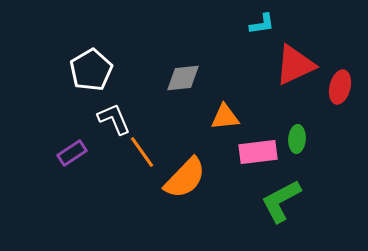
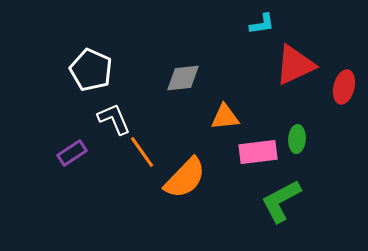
white pentagon: rotated 18 degrees counterclockwise
red ellipse: moved 4 px right
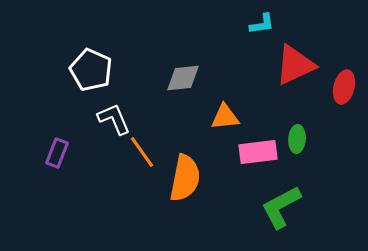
purple rectangle: moved 15 px left; rotated 36 degrees counterclockwise
orange semicircle: rotated 33 degrees counterclockwise
green L-shape: moved 6 px down
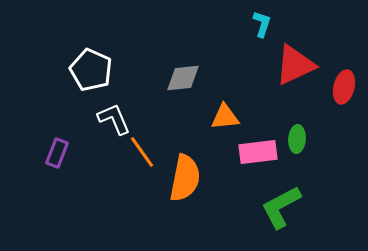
cyan L-shape: rotated 64 degrees counterclockwise
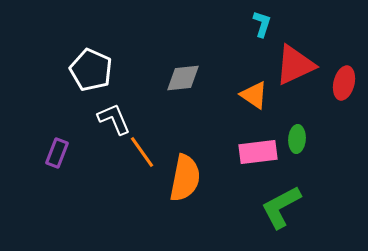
red ellipse: moved 4 px up
orange triangle: moved 29 px right, 22 px up; rotated 40 degrees clockwise
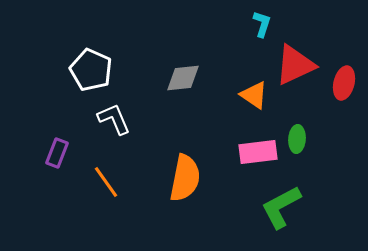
orange line: moved 36 px left, 30 px down
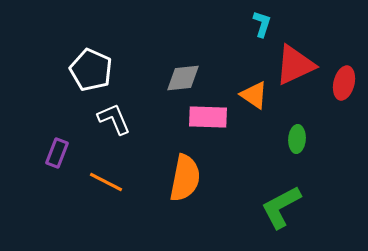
pink rectangle: moved 50 px left, 35 px up; rotated 9 degrees clockwise
orange line: rotated 28 degrees counterclockwise
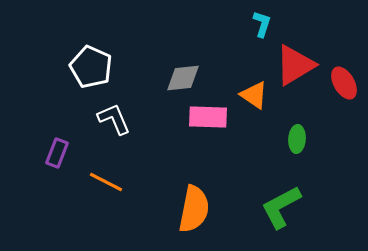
red triangle: rotated 6 degrees counterclockwise
white pentagon: moved 3 px up
red ellipse: rotated 44 degrees counterclockwise
orange semicircle: moved 9 px right, 31 px down
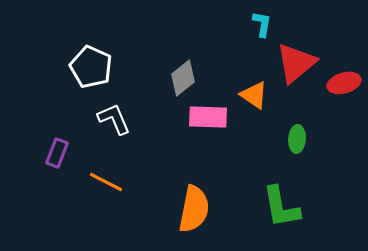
cyan L-shape: rotated 8 degrees counterclockwise
red triangle: moved 1 px right, 2 px up; rotated 9 degrees counterclockwise
gray diamond: rotated 33 degrees counterclockwise
red ellipse: rotated 76 degrees counterclockwise
green L-shape: rotated 72 degrees counterclockwise
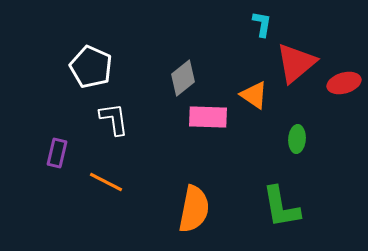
white L-shape: rotated 15 degrees clockwise
purple rectangle: rotated 8 degrees counterclockwise
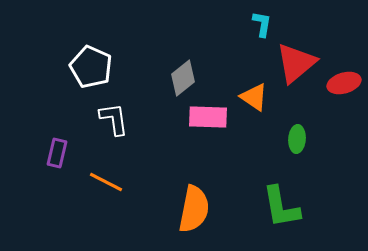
orange triangle: moved 2 px down
